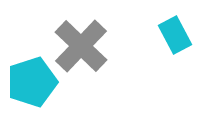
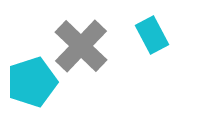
cyan rectangle: moved 23 px left
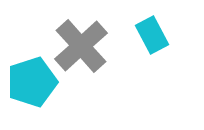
gray cross: rotated 4 degrees clockwise
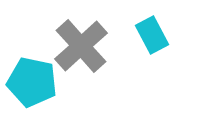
cyan pentagon: rotated 30 degrees clockwise
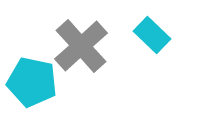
cyan rectangle: rotated 18 degrees counterclockwise
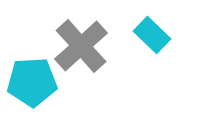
cyan pentagon: rotated 15 degrees counterclockwise
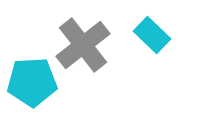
gray cross: moved 2 px right, 1 px up; rotated 4 degrees clockwise
